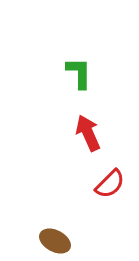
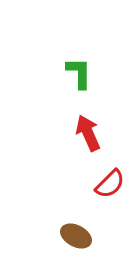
brown ellipse: moved 21 px right, 5 px up
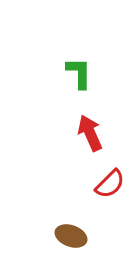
red arrow: moved 2 px right
brown ellipse: moved 5 px left; rotated 8 degrees counterclockwise
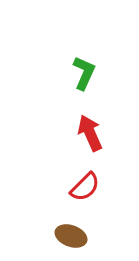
green L-shape: moved 5 px right; rotated 24 degrees clockwise
red semicircle: moved 25 px left, 3 px down
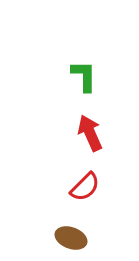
green L-shape: moved 3 px down; rotated 24 degrees counterclockwise
brown ellipse: moved 2 px down
